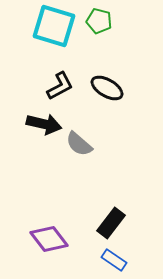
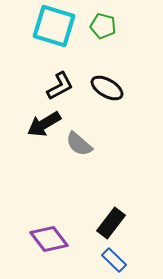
green pentagon: moved 4 px right, 5 px down
black arrow: rotated 136 degrees clockwise
blue rectangle: rotated 10 degrees clockwise
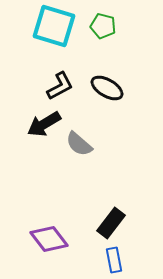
blue rectangle: rotated 35 degrees clockwise
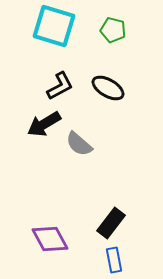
green pentagon: moved 10 px right, 4 px down
black ellipse: moved 1 px right
purple diamond: moved 1 px right; rotated 9 degrees clockwise
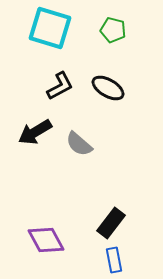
cyan square: moved 4 px left, 2 px down
black arrow: moved 9 px left, 8 px down
purple diamond: moved 4 px left, 1 px down
